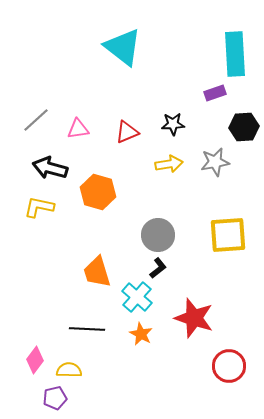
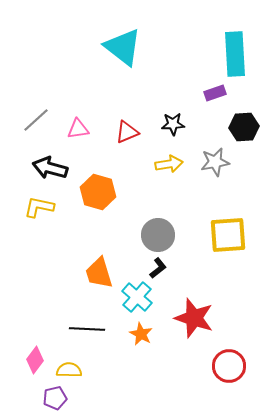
orange trapezoid: moved 2 px right, 1 px down
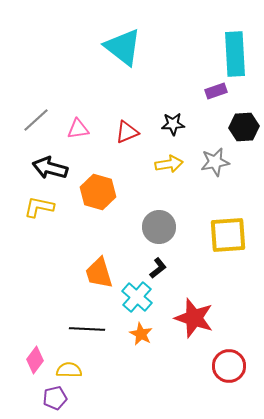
purple rectangle: moved 1 px right, 2 px up
gray circle: moved 1 px right, 8 px up
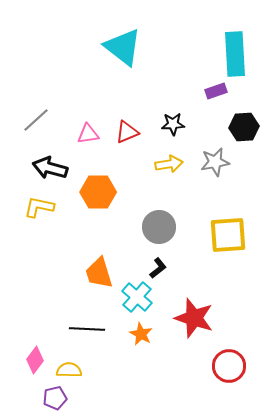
pink triangle: moved 10 px right, 5 px down
orange hexagon: rotated 16 degrees counterclockwise
